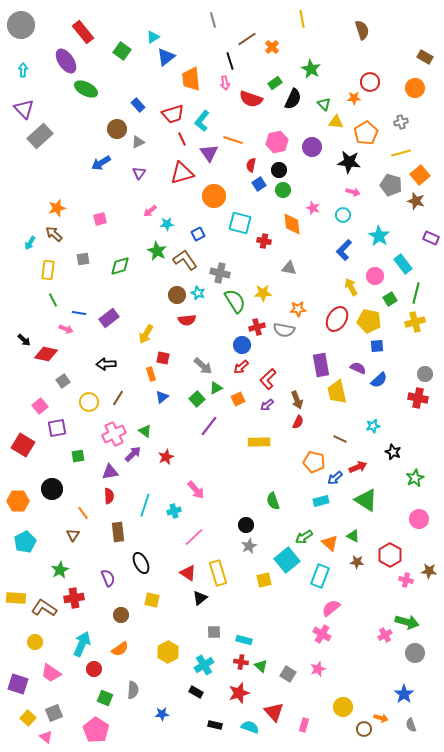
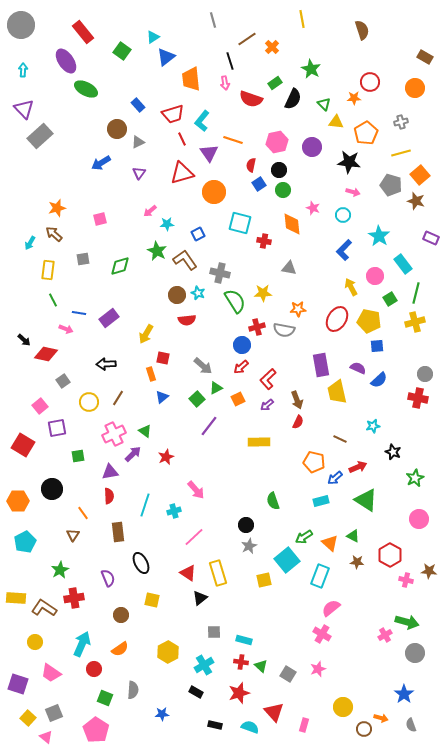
orange circle at (214, 196): moved 4 px up
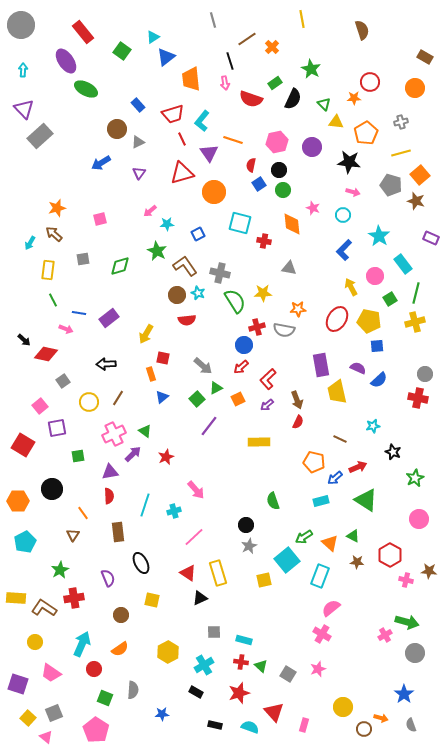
brown L-shape at (185, 260): moved 6 px down
blue circle at (242, 345): moved 2 px right
black triangle at (200, 598): rotated 14 degrees clockwise
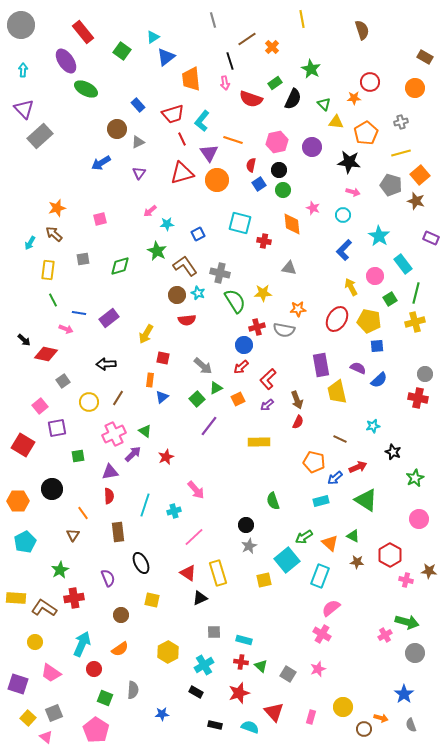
orange circle at (214, 192): moved 3 px right, 12 px up
orange rectangle at (151, 374): moved 1 px left, 6 px down; rotated 24 degrees clockwise
pink rectangle at (304, 725): moved 7 px right, 8 px up
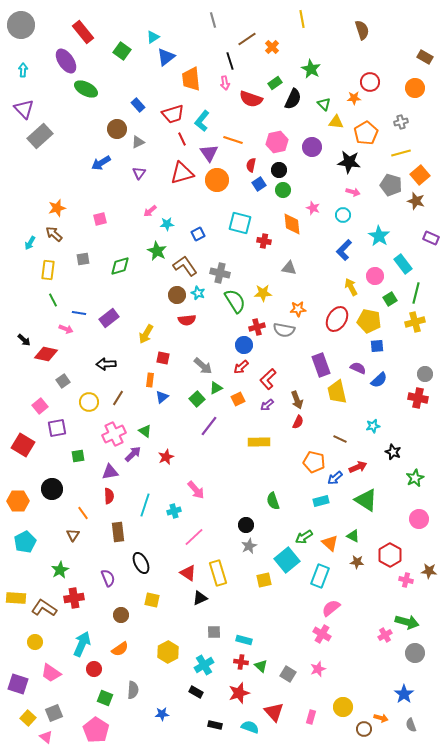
purple rectangle at (321, 365): rotated 10 degrees counterclockwise
